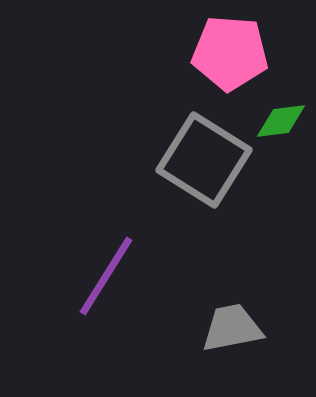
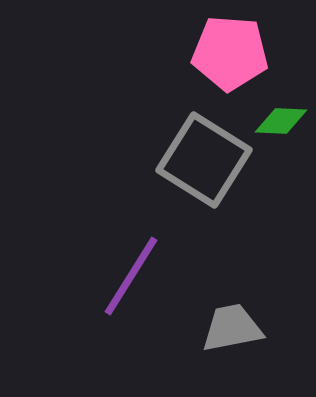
green diamond: rotated 10 degrees clockwise
purple line: moved 25 px right
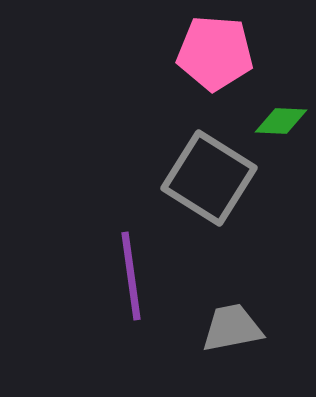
pink pentagon: moved 15 px left
gray square: moved 5 px right, 18 px down
purple line: rotated 40 degrees counterclockwise
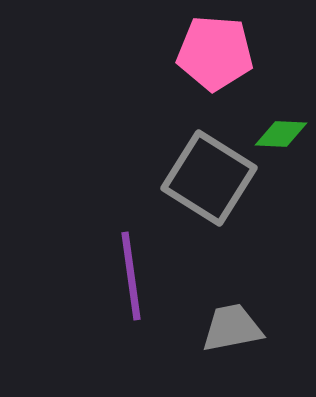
green diamond: moved 13 px down
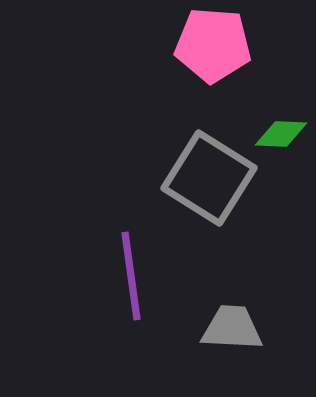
pink pentagon: moved 2 px left, 8 px up
gray trapezoid: rotated 14 degrees clockwise
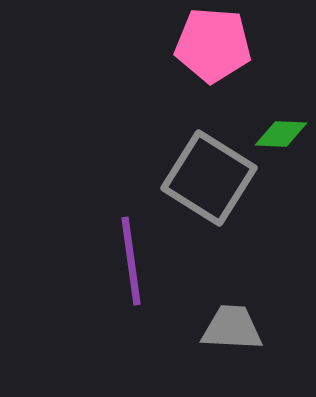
purple line: moved 15 px up
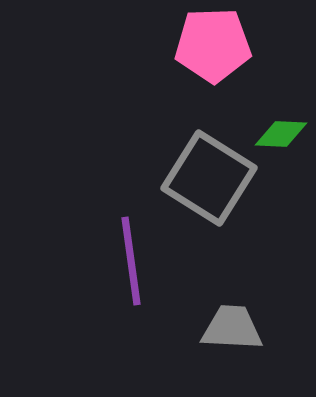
pink pentagon: rotated 6 degrees counterclockwise
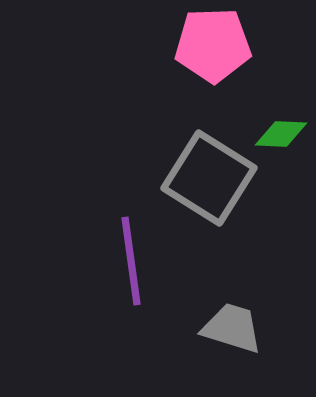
gray trapezoid: rotated 14 degrees clockwise
